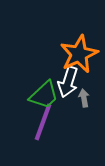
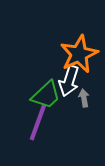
white arrow: moved 1 px right, 1 px up
green trapezoid: moved 2 px right
purple line: moved 5 px left
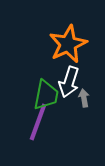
orange star: moved 11 px left, 10 px up
white arrow: moved 1 px down
green trapezoid: rotated 36 degrees counterclockwise
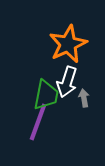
white arrow: moved 2 px left
